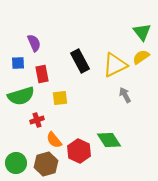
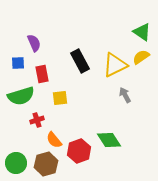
green triangle: rotated 18 degrees counterclockwise
red hexagon: rotated 15 degrees clockwise
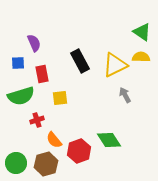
yellow semicircle: rotated 36 degrees clockwise
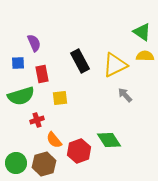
yellow semicircle: moved 4 px right, 1 px up
gray arrow: rotated 14 degrees counterclockwise
brown hexagon: moved 2 px left
